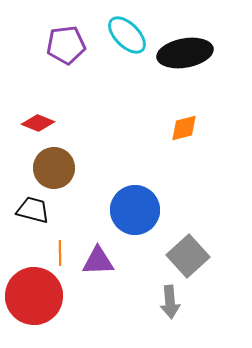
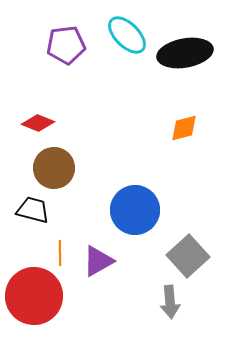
purple triangle: rotated 28 degrees counterclockwise
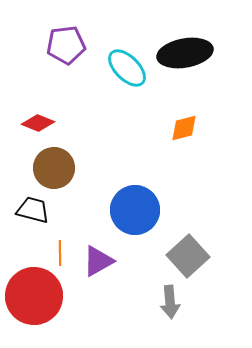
cyan ellipse: moved 33 px down
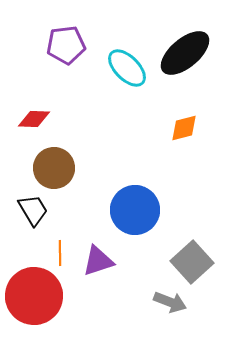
black ellipse: rotated 30 degrees counterclockwise
red diamond: moved 4 px left, 4 px up; rotated 20 degrees counterclockwise
black trapezoid: rotated 44 degrees clockwise
gray square: moved 4 px right, 6 px down
purple triangle: rotated 12 degrees clockwise
gray arrow: rotated 64 degrees counterclockwise
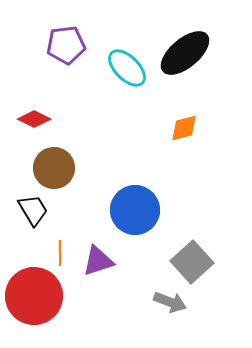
red diamond: rotated 24 degrees clockwise
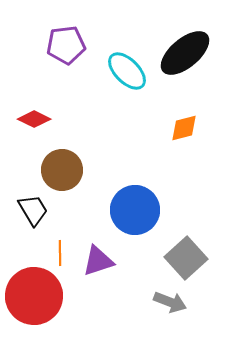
cyan ellipse: moved 3 px down
brown circle: moved 8 px right, 2 px down
gray square: moved 6 px left, 4 px up
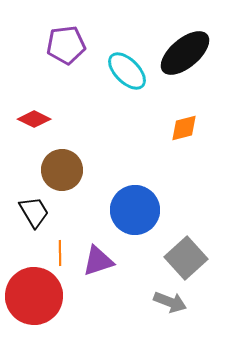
black trapezoid: moved 1 px right, 2 px down
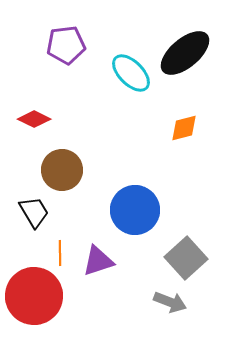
cyan ellipse: moved 4 px right, 2 px down
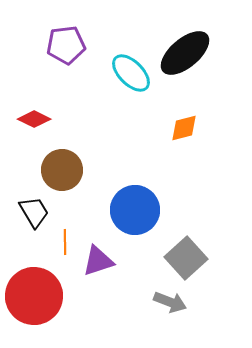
orange line: moved 5 px right, 11 px up
